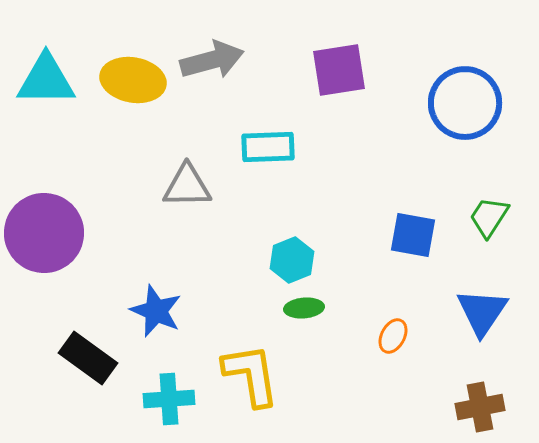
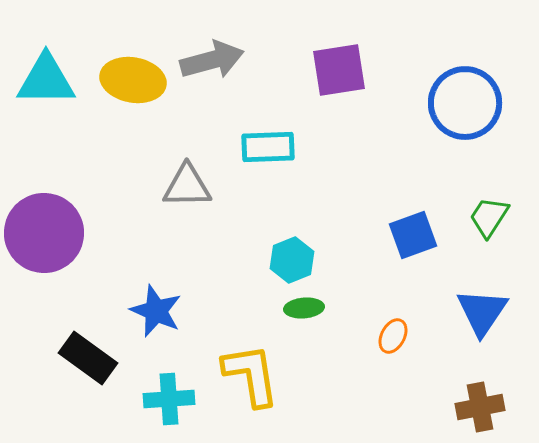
blue square: rotated 30 degrees counterclockwise
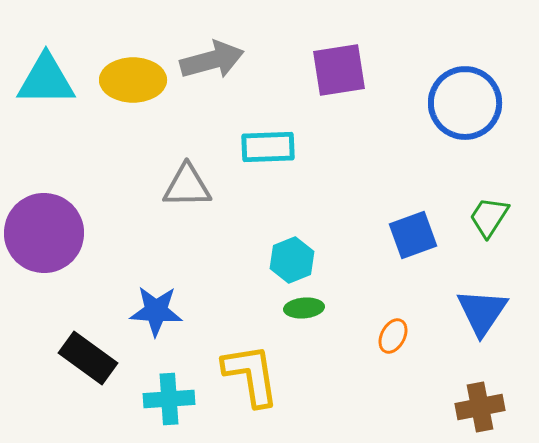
yellow ellipse: rotated 10 degrees counterclockwise
blue star: rotated 20 degrees counterclockwise
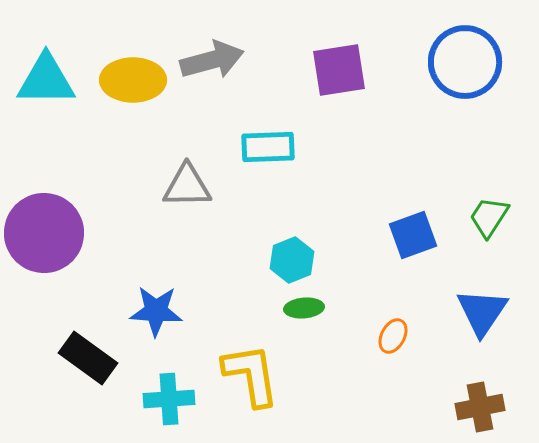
blue circle: moved 41 px up
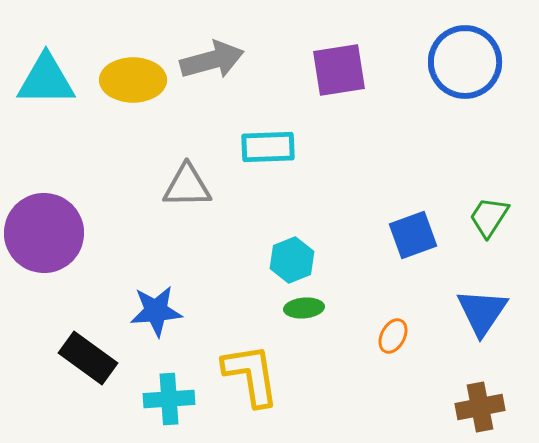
blue star: rotated 8 degrees counterclockwise
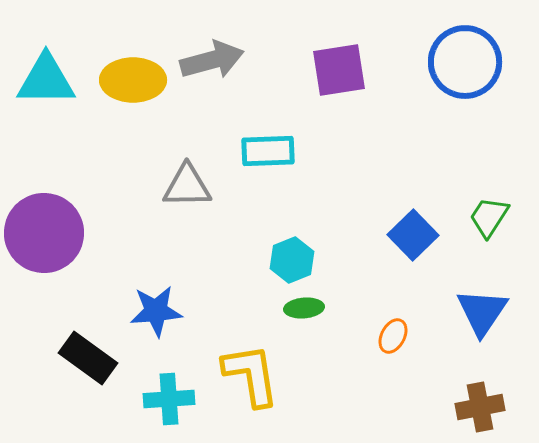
cyan rectangle: moved 4 px down
blue square: rotated 24 degrees counterclockwise
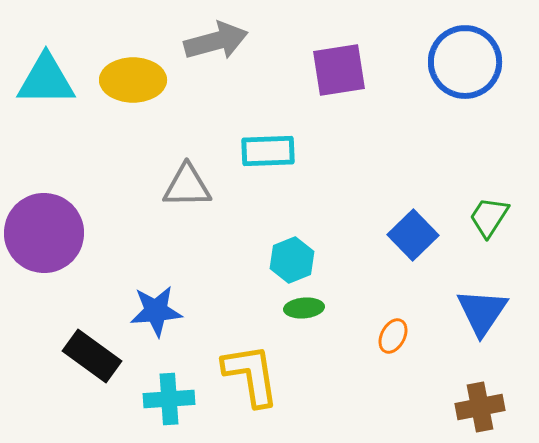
gray arrow: moved 4 px right, 19 px up
black rectangle: moved 4 px right, 2 px up
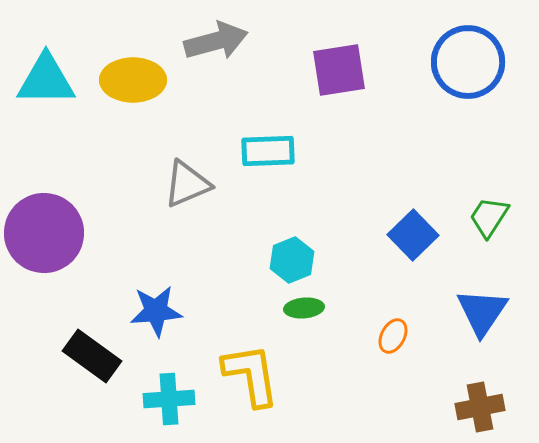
blue circle: moved 3 px right
gray triangle: moved 2 px up; rotated 22 degrees counterclockwise
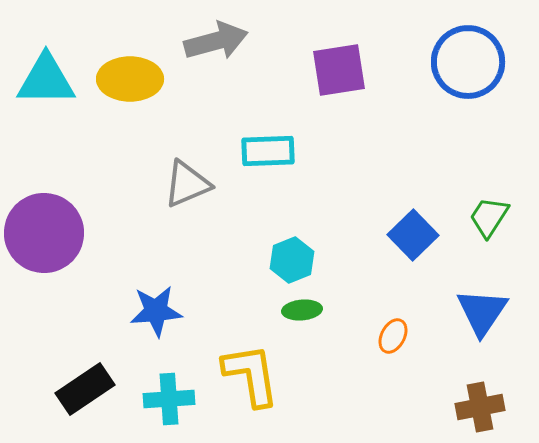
yellow ellipse: moved 3 px left, 1 px up
green ellipse: moved 2 px left, 2 px down
black rectangle: moved 7 px left, 33 px down; rotated 70 degrees counterclockwise
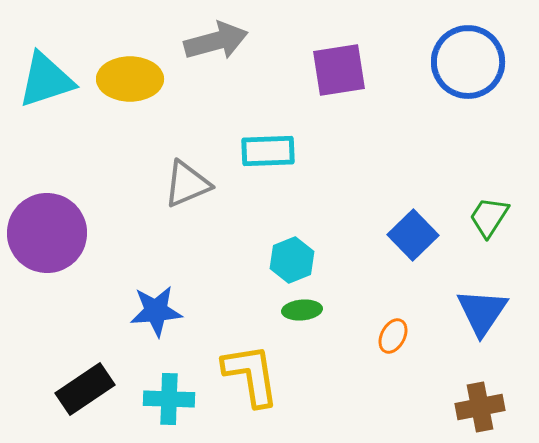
cyan triangle: rotated 18 degrees counterclockwise
purple circle: moved 3 px right
cyan cross: rotated 6 degrees clockwise
